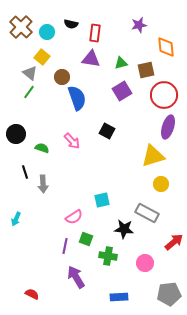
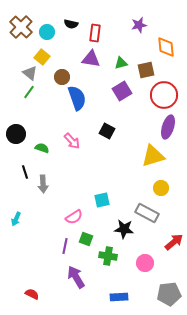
yellow circle: moved 4 px down
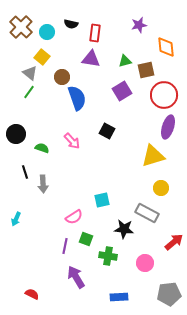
green triangle: moved 4 px right, 2 px up
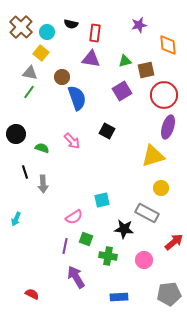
orange diamond: moved 2 px right, 2 px up
yellow square: moved 1 px left, 4 px up
gray triangle: rotated 28 degrees counterclockwise
pink circle: moved 1 px left, 3 px up
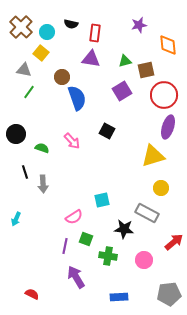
gray triangle: moved 6 px left, 3 px up
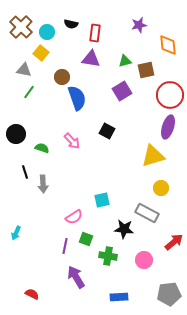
red circle: moved 6 px right
cyan arrow: moved 14 px down
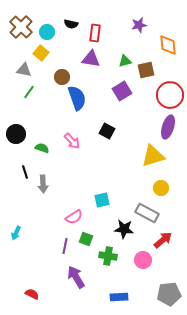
red arrow: moved 11 px left, 2 px up
pink circle: moved 1 px left
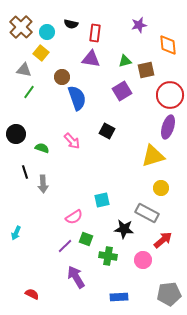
purple line: rotated 35 degrees clockwise
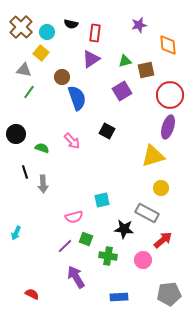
purple triangle: rotated 42 degrees counterclockwise
pink semicircle: rotated 18 degrees clockwise
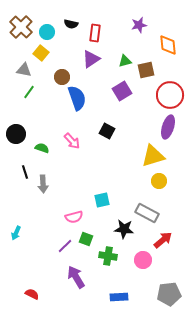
yellow circle: moved 2 px left, 7 px up
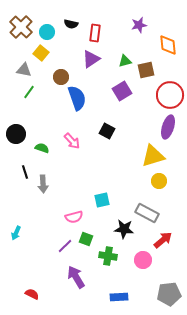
brown circle: moved 1 px left
